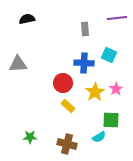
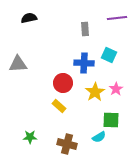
black semicircle: moved 2 px right, 1 px up
yellow rectangle: moved 9 px left
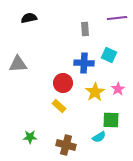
pink star: moved 2 px right
brown cross: moved 1 px left, 1 px down
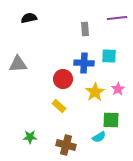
cyan square: moved 1 px down; rotated 21 degrees counterclockwise
red circle: moved 4 px up
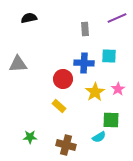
purple line: rotated 18 degrees counterclockwise
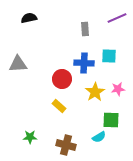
red circle: moved 1 px left
pink star: rotated 24 degrees clockwise
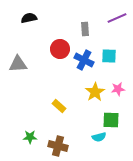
blue cross: moved 3 px up; rotated 24 degrees clockwise
red circle: moved 2 px left, 30 px up
cyan semicircle: rotated 16 degrees clockwise
brown cross: moved 8 px left, 1 px down
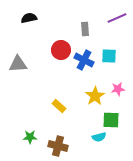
red circle: moved 1 px right, 1 px down
yellow star: moved 4 px down
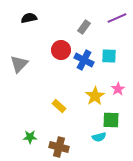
gray rectangle: moved 1 px left, 2 px up; rotated 40 degrees clockwise
gray triangle: moved 1 px right; rotated 42 degrees counterclockwise
pink star: rotated 24 degrees counterclockwise
brown cross: moved 1 px right, 1 px down
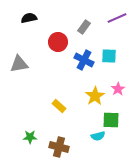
red circle: moved 3 px left, 8 px up
gray triangle: rotated 36 degrees clockwise
cyan semicircle: moved 1 px left, 1 px up
